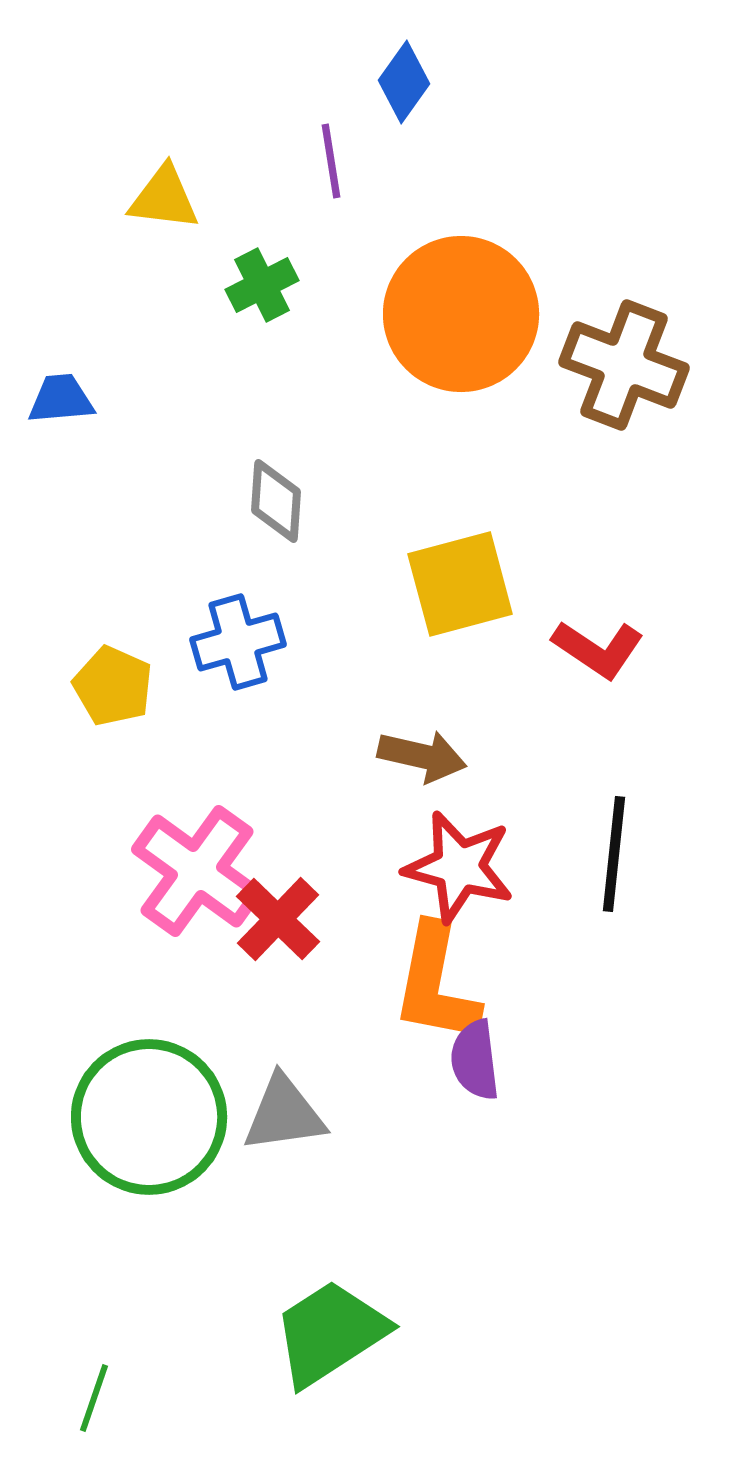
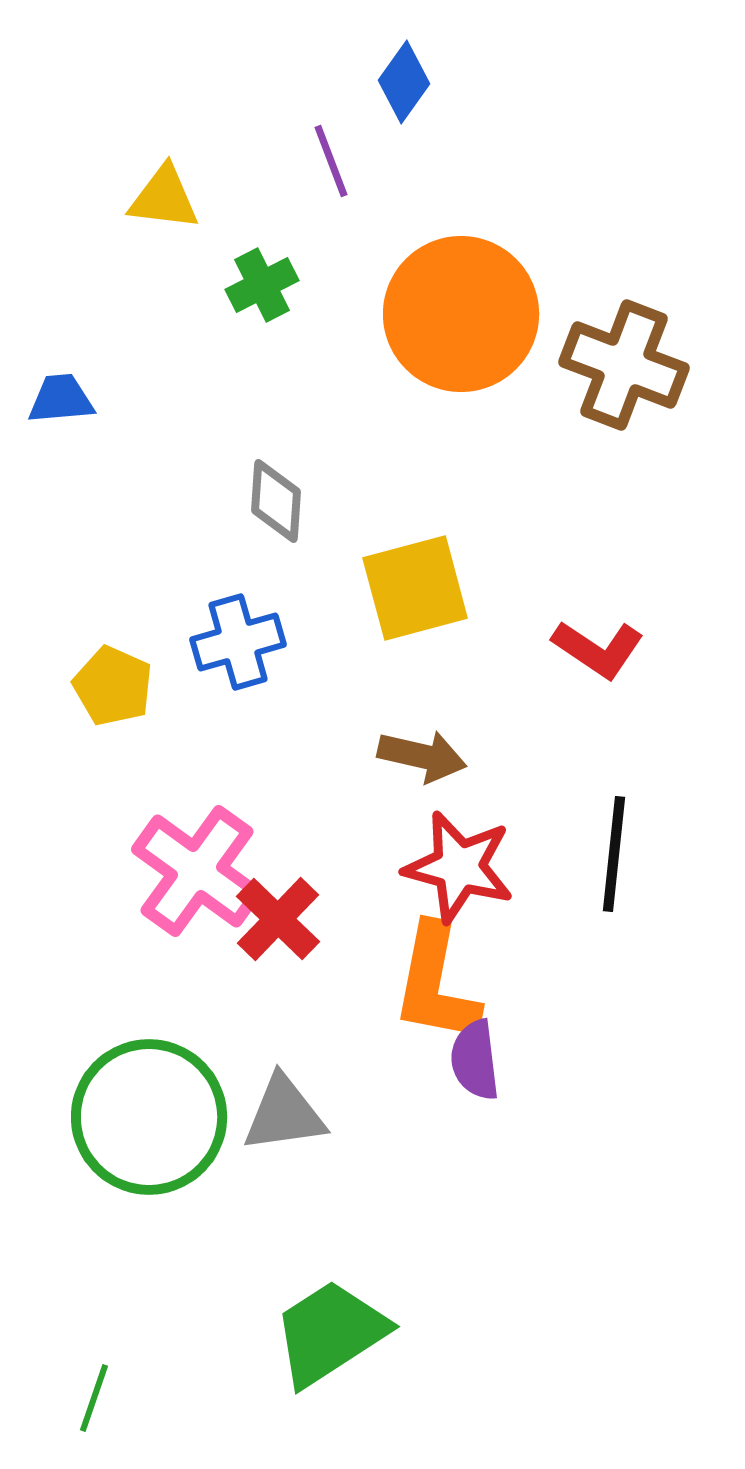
purple line: rotated 12 degrees counterclockwise
yellow square: moved 45 px left, 4 px down
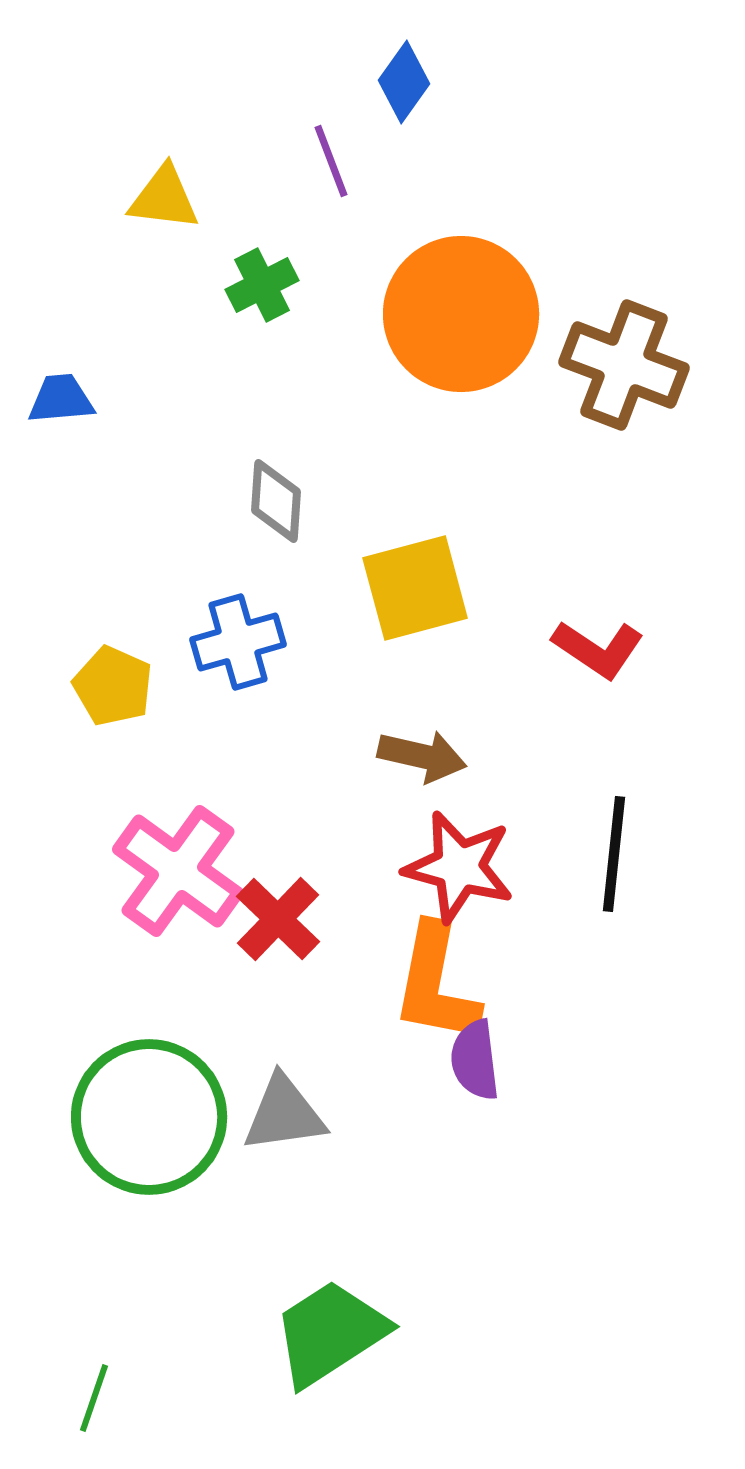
pink cross: moved 19 px left
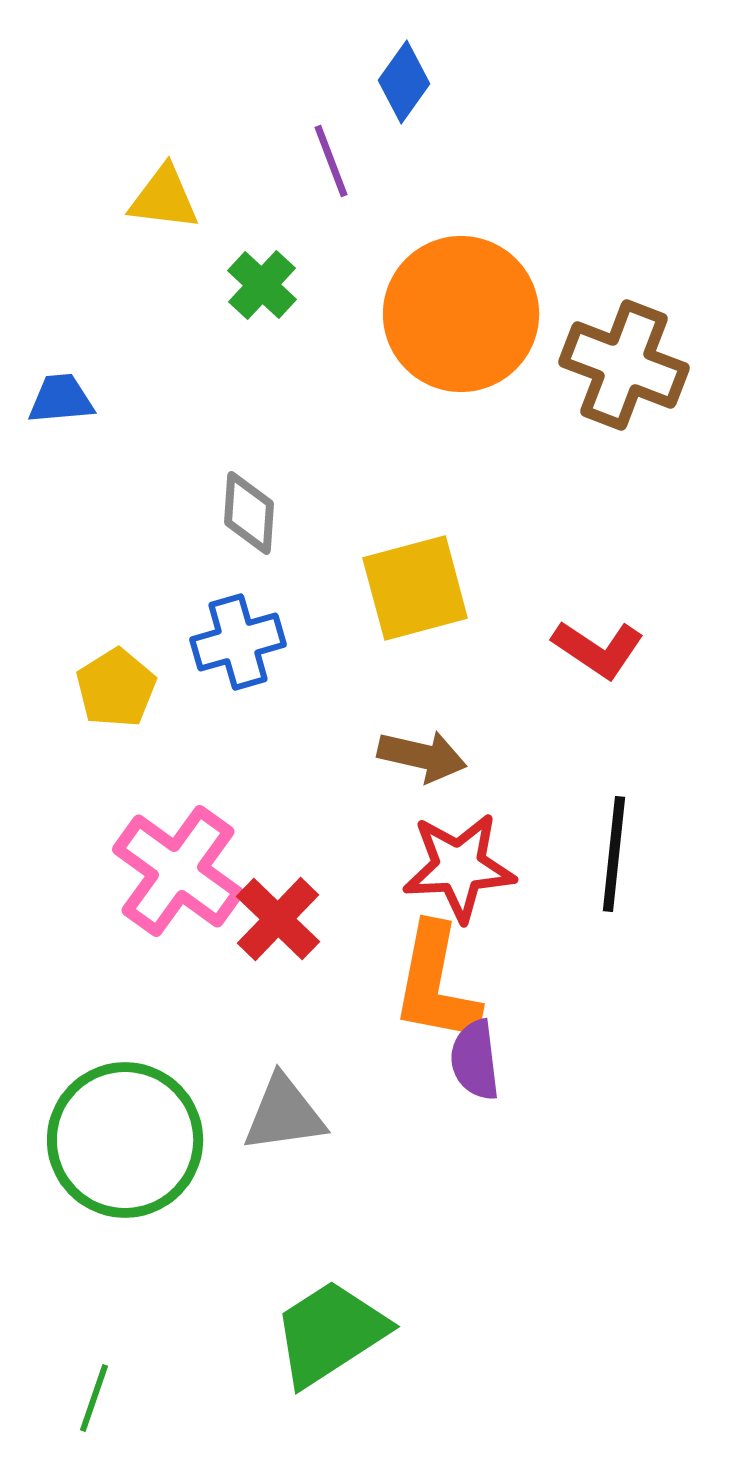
green cross: rotated 20 degrees counterclockwise
gray diamond: moved 27 px left, 12 px down
yellow pentagon: moved 3 px right, 2 px down; rotated 16 degrees clockwise
red star: rotated 18 degrees counterclockwise
green circle: moved 24 px left, 23 px down
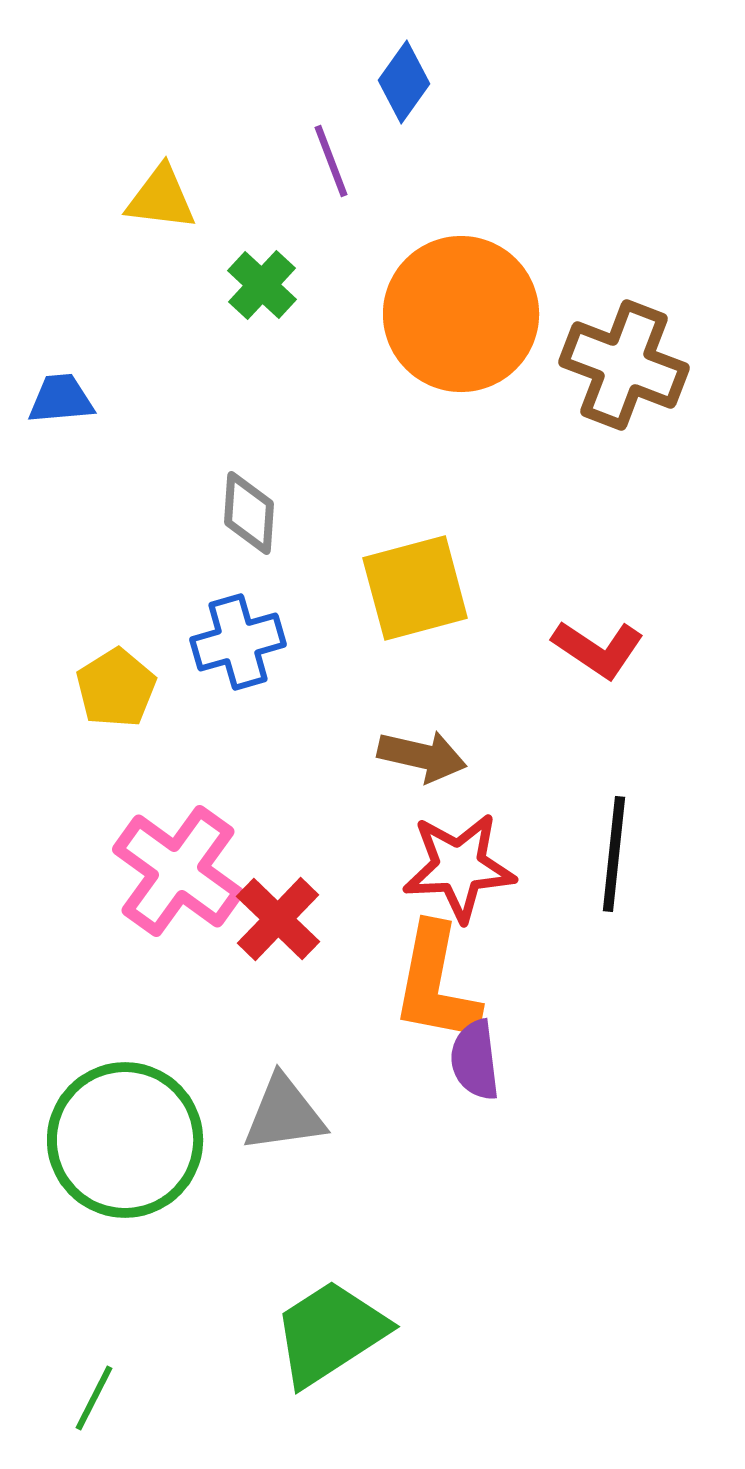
yellow triangle: moved 3 px left
green line: rotated 8 degrees clockwise
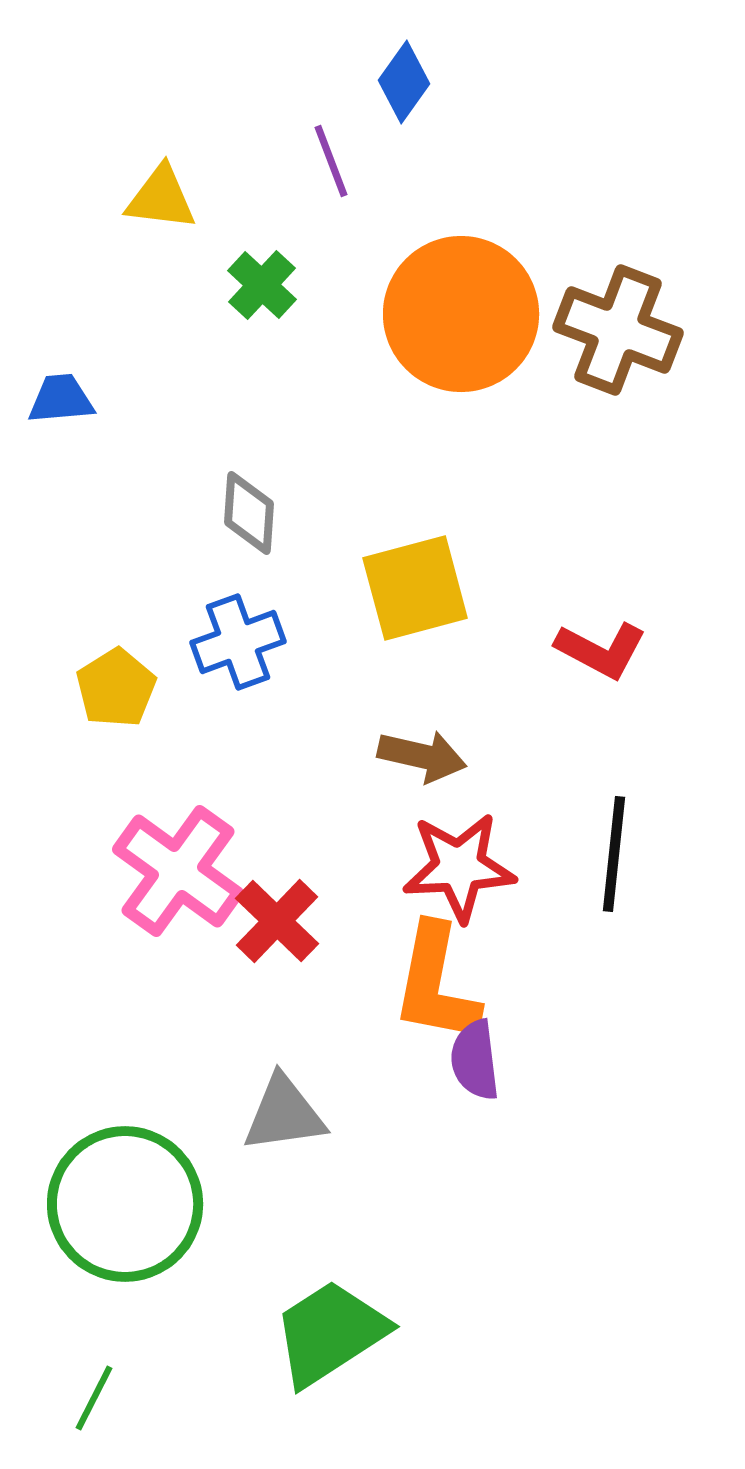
brown cross: moved 6 px left, 35 px up
blue cross: rotated 4 degrees counterclockwise
red L-shape: moved 3 px right, 1 px down; rotated 6 degrees counterclockwise
red cross: moved 1 px left, 2 px down
green circle: moved 64 px down
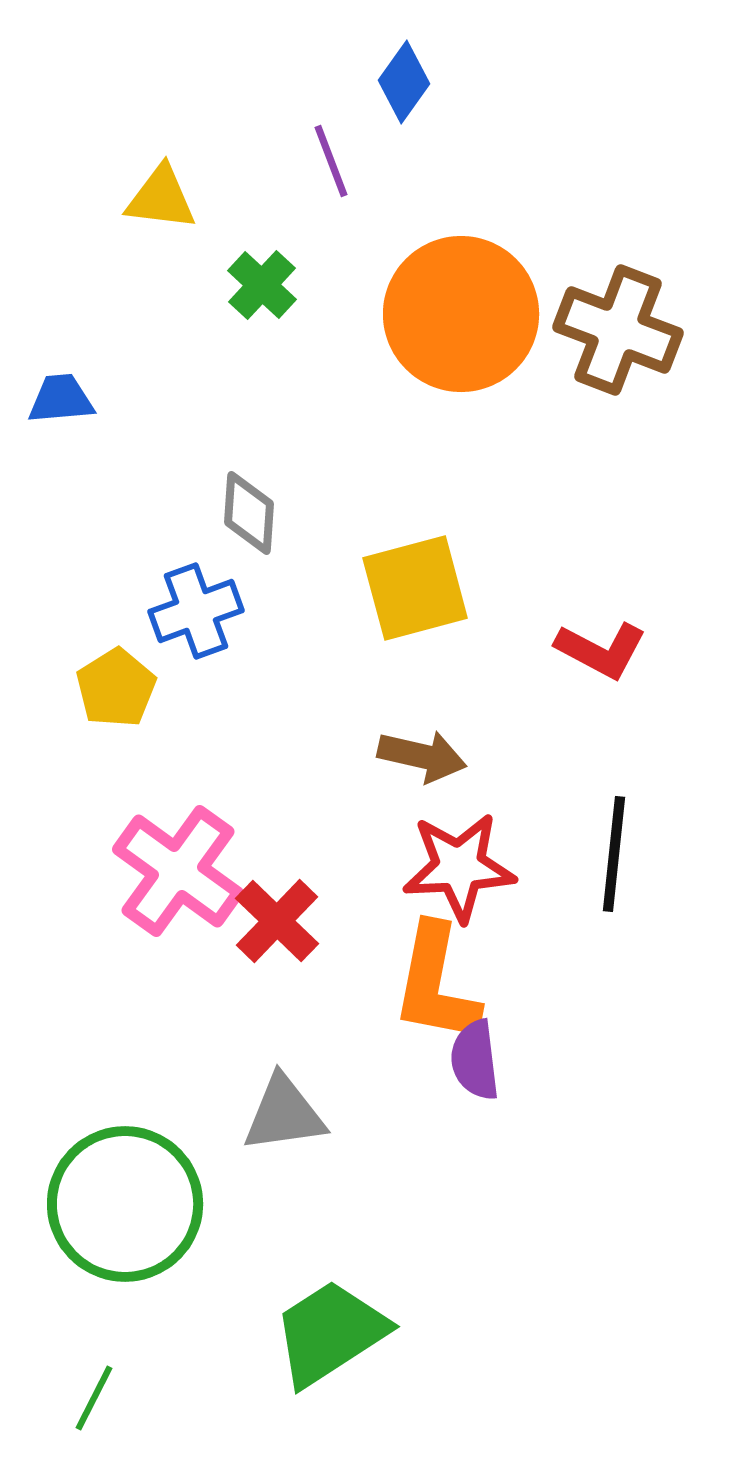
blue cross: moved 42 px left, 31 px up
